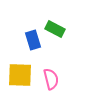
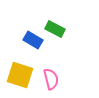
blue rectangle: rotated 42 degrees counterclockwise
yellow square: rotated 16 degrees clockwise
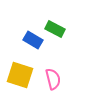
pink semicircle: moved 2 px right
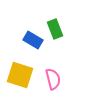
green rectangle: rotated 42 degrees clockwise
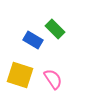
green rectangle: rotated 24 degrees counterclockwise
pink semicircle: rotated 20 degrees counterclockwise
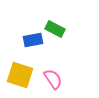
green rectangle: rotated 18 degrees counterclockwise
blue rectangle: rotated 42 degrees counterclockwise
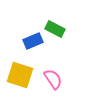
blue rectangle: moved 1 px down; rotated 12 degrees counterclockwise
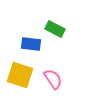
blue rectangle: moved 2 px left, 3 px down; rotated 30 degrees clockwise
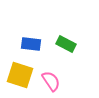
green rectangle: moved 11 px right, 15 px down
pink semicircle: moved 2 px left, 2 px down
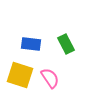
green rectangle: rotated 36 degrees clockwise
pink semicircle: moved 1 px left, 3 px up
